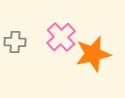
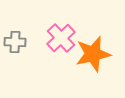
pink cross: moved 1 px down
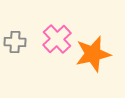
pink cross: moved 4 px left, 1 px down
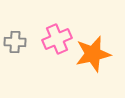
pink cross: rotated 20 degrees clockwise
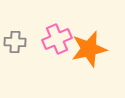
orange star: moved 4 px left, 5 px up
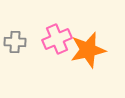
orange star: moved 1 px left, 1 px down
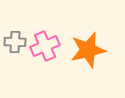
pink cross: moved 12 px left, 7 px down
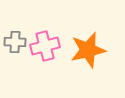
pink cross: rotated 8 degrees clockwise
